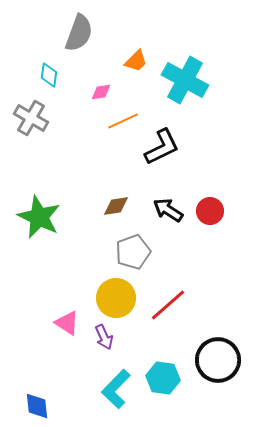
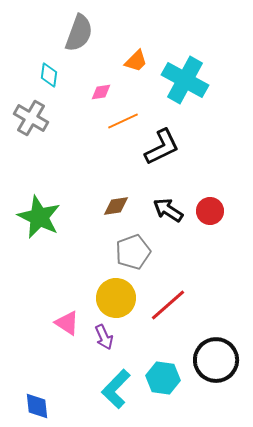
black circle: moved 2 px left
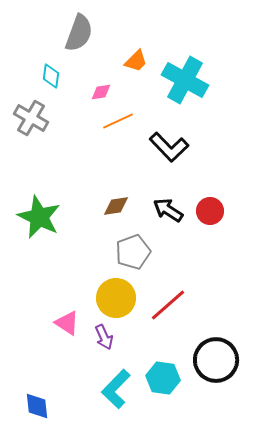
cyan diamond: moved 2 px right, 1 px down
orange line: moved 5 px left
black L-shape: moved 7 px right; rotated 72 degrees clockwise
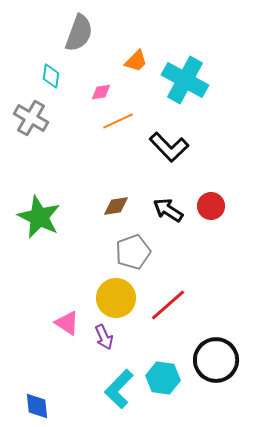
red circle: moved 1 px right, 5 px up
cyan L-shape: moved 3 px right
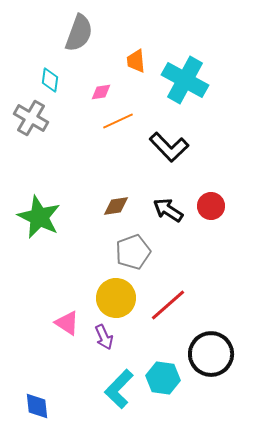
orange trapezoid: rotated 130 degrees clockwise
cyan diamond: moved 1 px left, 4 px down
black circle: moved 5 px left, 6 px up
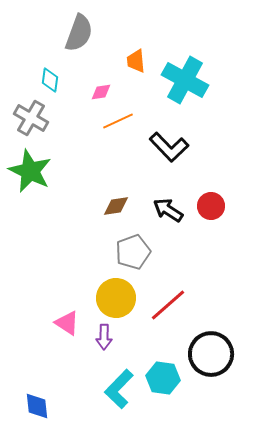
green star: moved 9 px left, 46 px up
purple arrow: rotated 25 degrees clockwise
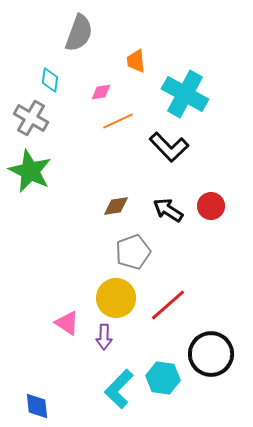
cyan cross: moved 14 px down
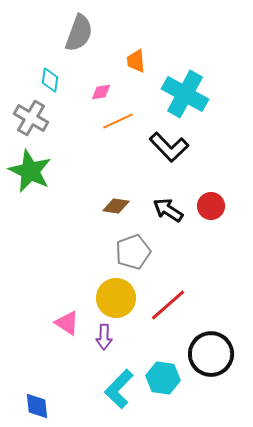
brown diamond: rotated 16 degrees clockwise
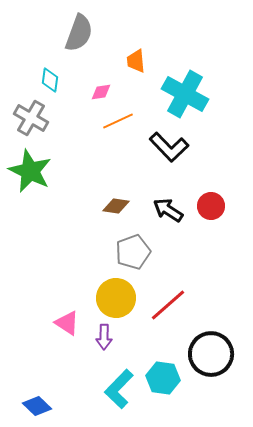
blue diamond: rotated 40 degrees counterclockwise
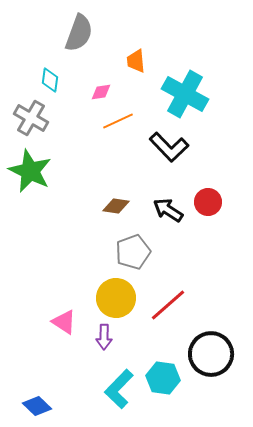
red circle: moved 3 px left, 4 px up
pink triangle: moved 3 px left, 1 px up
